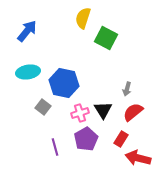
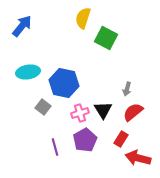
blue arrow: moved 5 px left, 5 px up
purple pentagon: moved 1 px left, 1 px down
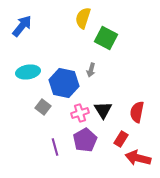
gray arrow: moved 36 px left, 19 px up
red semicircle: moved 4 px right; rotated 40 degrees counterclockwise
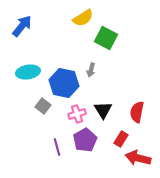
yellow semicircle: rotated 140 degrees counterclockwise
gray square: moved 1 px up
pink cross: moved 3 px left, 1 px down
purple line: moved 2 px right
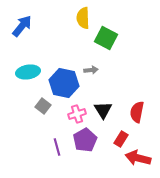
yellow semicircle: rotated 120 degrees clockwise
gray arrow: rotated 112 degrees counterclockwise
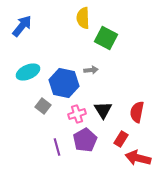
cyan ellipse: rotated 15 degrees counterclockwise
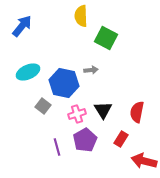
yellow semicircle: moved 2 px left, 2 px up
red arrow: moved 6 px right, 3 px down
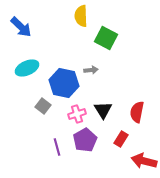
blue arrow: moved 1 px left, 1 px down; rotated 95 degrees clockwise
cyan ellipse: moved 1 px left, 4 px up
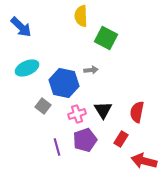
purple pentagon: rotated 10 degrees clockwise
